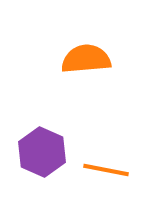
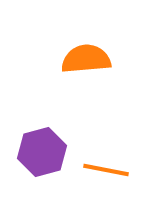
purple hexagon: rotated 21 degrees clockwise
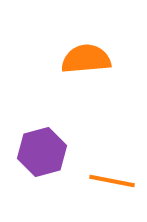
orange line: moved 6 px right, 11 px down
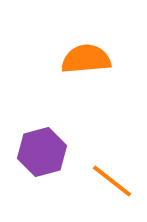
orange line: rotated 27 degrees clockwise
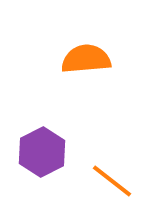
purple hexagon: rotated 12 degrees counterclockwise
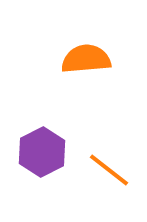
orange line: moved 3 px left, 11 px up
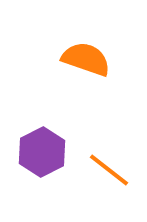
orange semicircle: rotated 24 degrees clockwise
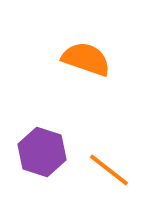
purple hexagon: rotated 15 degrees counterclockwise
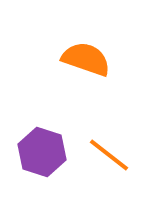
orange line: moved 15 px up
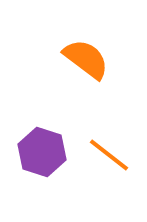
orange semicircle: rotated 18 degrees clockwise
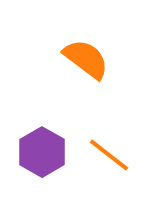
purple hexagon: rotated 12 degrees clockwise
